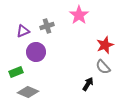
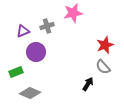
pink star: moved 6 px left, 2 px up; rotated 24 degrees clockwise
gray diamond: moved 2 px right, 1 px down
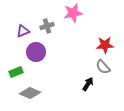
red star: rotated 18 degrees clockwise
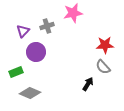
purple triangle: rotated 24 degrees counterclockwise
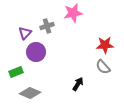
purple triangle: moved 2 px right, 2 px down
black arrow: moved 10 px left
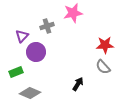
purple triangle: moved 3 px left, 3 px down
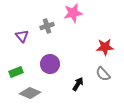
purple triangle: rotated 24 degrees counterclockwise
red star: moved 2 px down
purple circle: moved 14 px right, 12 px down
gray semicircle: moved 7 px down
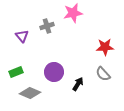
purple circle: moved 4 px right, 8 px down
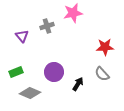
gray semicircle: moved 1 px left
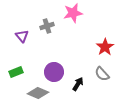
red star: rotated 30 degrees counterclockwise
gray diamond: moved 8 px right
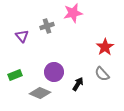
green rectangle: moved 1 px left, 3 px down
gray diamond: moved 2 px right
